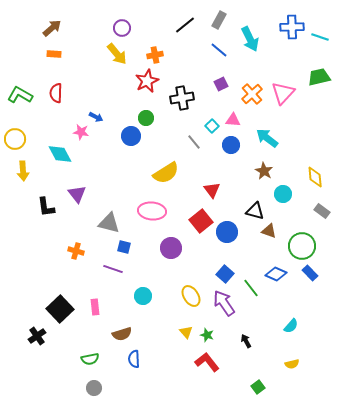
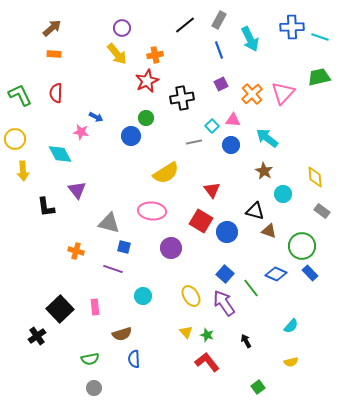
blue line at (219, 50): rotated 30 degrees clockwise
green L-shape at (20, 95): rotated 35 degrees clockwise
gray line at (194, 142): rotated 63 degrees counterclockwise
purple triangle at (77, 194): moved 4 px up
red square at (201, 221): rotated 20 degrees counterclockwise
yellow semicircle at (292, 364): moved 1 px left, 2 px up
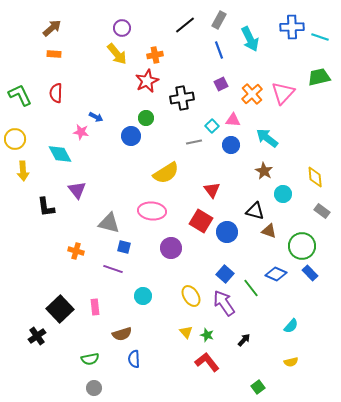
black arrow at (246, 341): moved 2 px left, 1 px up; rotated 72 degrees clockwise
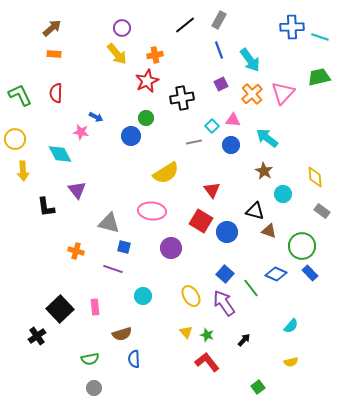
cyan arrow at (250, 39): moved 21 px down; rotated 10 degrees counterclockwise
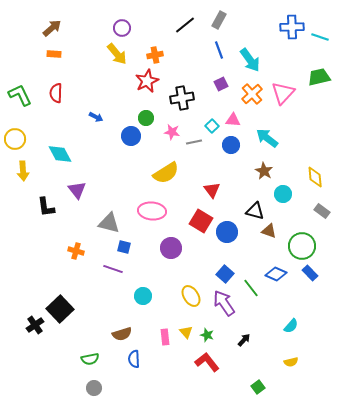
pink star at (81, 132): moved 91 px right
pink rectangle at (95, 307): moved 70 px right, 30 px down
black cross at (37, 336): moved 2 px left, 11 px up
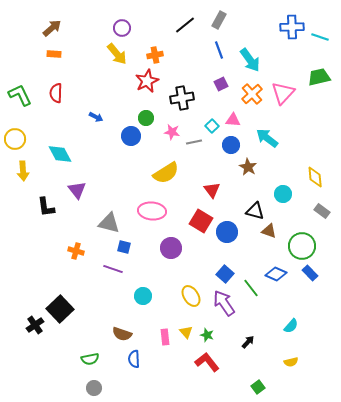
brown star at (264, 171): moved 16 px left, 4 px up
brown semicircle at (122, 334): rotated 36 degrees clockwise
black arrow at (244, 340): moved 4 px right, 2 px down
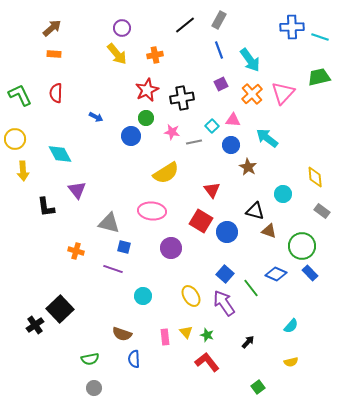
red star at (147, 81): moved 9 px down
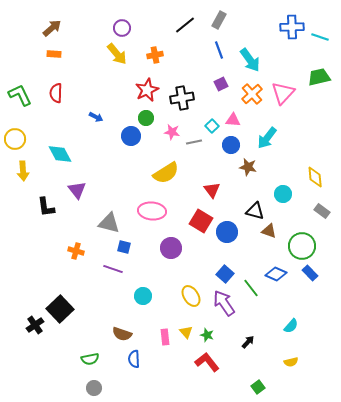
cyan arrow at (267, 138): rotated 90 degrees counterclockwise
brown star at (248, 167): rotated 18 degrees counterclockwise
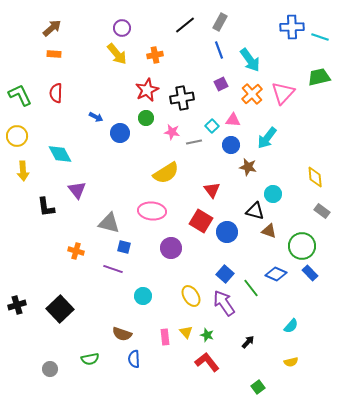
gray rectangle at (219, 20): moved 1 px right, 2 px down
blue circle at (131, 136): moved 11 px left, 3 px up
yellow circle at (15, 139): moved 2 px right, 3 px up
cyan circle at (283, 194): moved 10 px left
black cross at (35, 325): moved 18 px left, 20 px up; rotated 18 degrees clockwise
gray circle at (94, 388): moved 44 px left, 19 px up
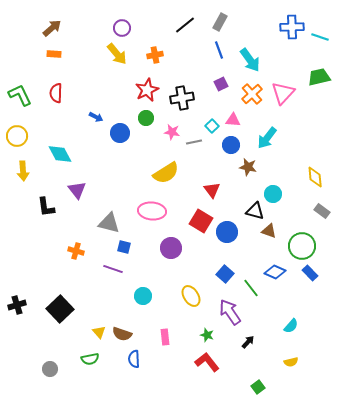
blue diamond at (276, 274): moved 1 px left, 2 px up
purple arrow at (224, 303): moved 6 px right, 9 px down
yellow triangle at (186, 332): moved 87 px left
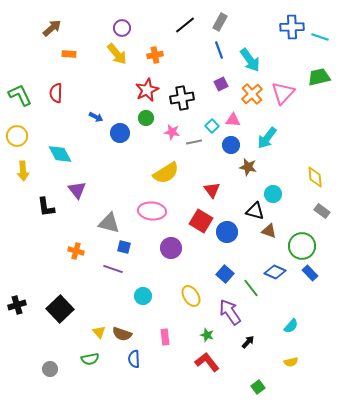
orange rectangle at (54, 54): moved 15 px right
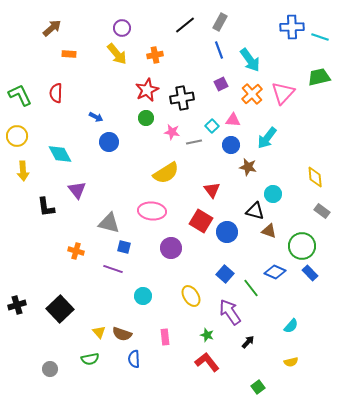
blue circle at (120, 133): moved 11 px left, 9 px down
